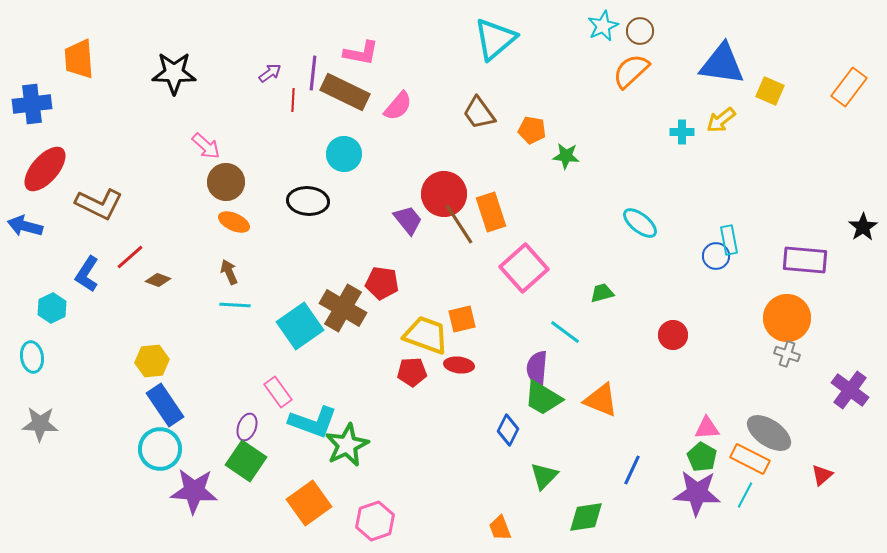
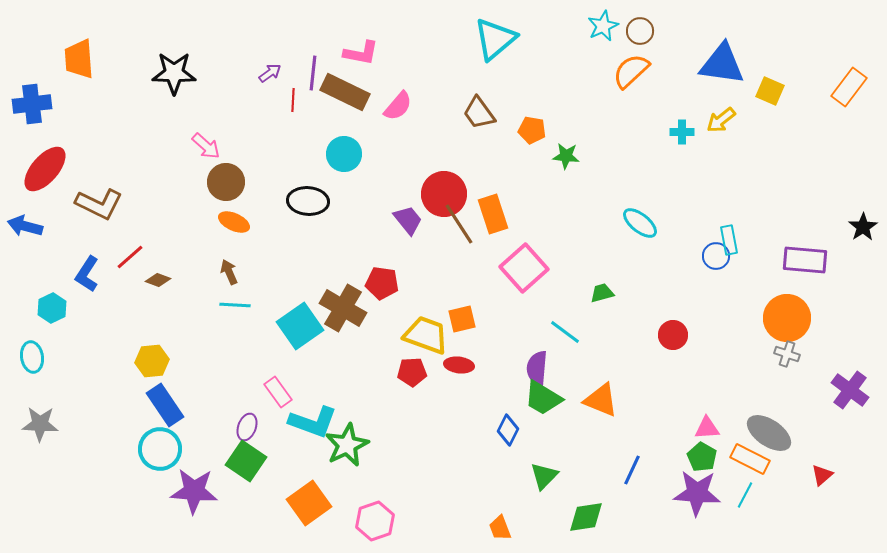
orange rectangle at (491, 212): moved 2 px right, 2 px down
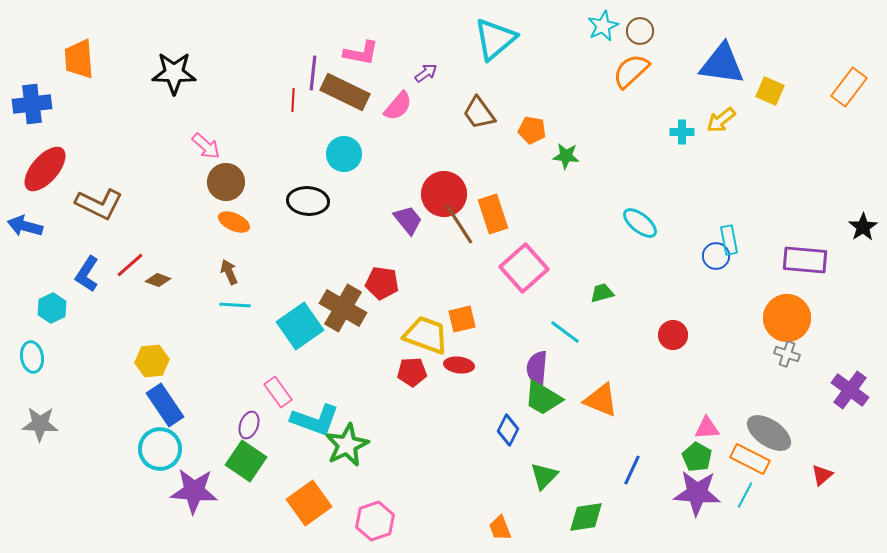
purple arrow at (270, 73): moved 156 px right
red line at (130, 257): moved 8 px down
cyan L-shape at (313, 422): moved 2 px right, 2 px up
purple ellipse at (247, 427): moved 2 px right, 2 px up
green pentagon at (702, 457): moved 5 px left
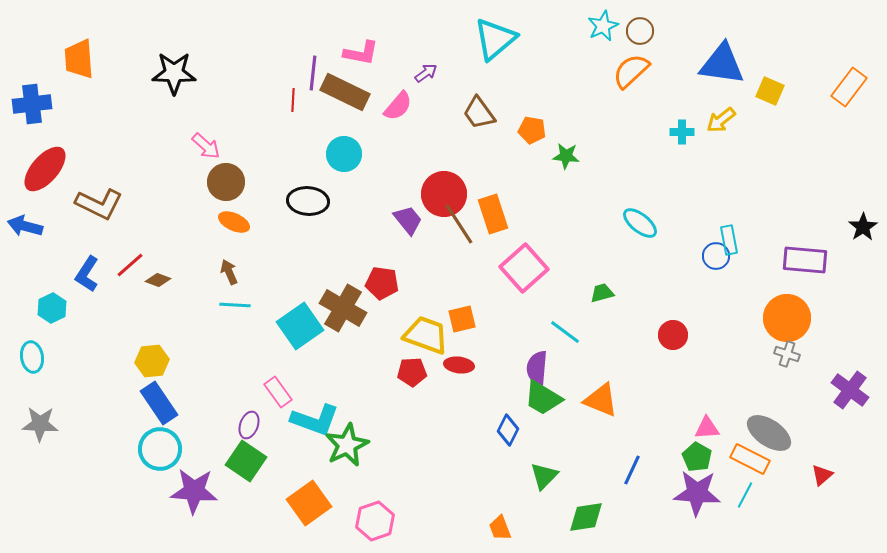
blue rectangle at (165, 405): moved 6 px left, 2 px up
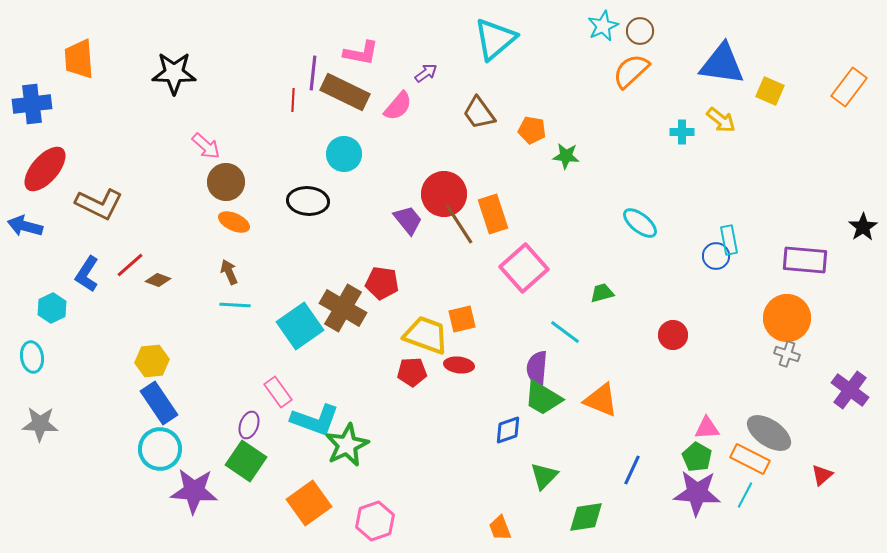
yellow arrow at (721, 120): rotated 104 degrees counterclockwise
blue diamond at (508, 430): rotated 44 degrees clockwise
